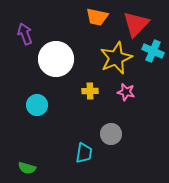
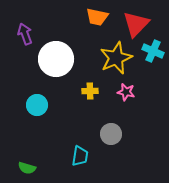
cyan trapezoid: moved 4 px left, 3 px down
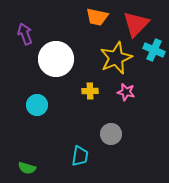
cyan cross: moved 1 px right, 1 px up
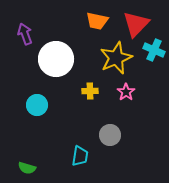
orange trapezoid: moved 4 px down
pink star: rotated 24 degrees clockwise
gray circle: moved 1 px left, 1 px down
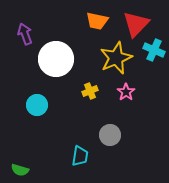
yellow cross: rotated 21 degrees counterclockwise
green semicircle: moved 7 px left, 2 px down
